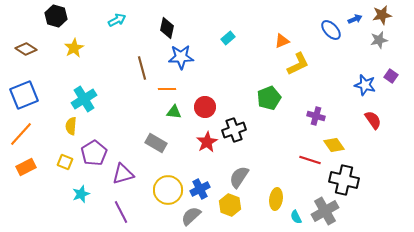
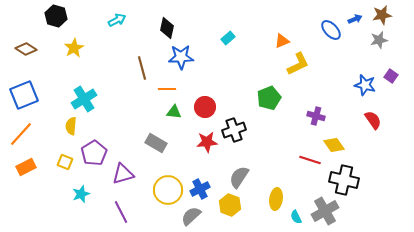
red star at (207, 142): rotated 25 degrees clockwise
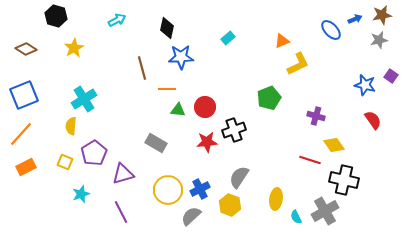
green triangle at (174, 112): moved 4 px right, 2 px up
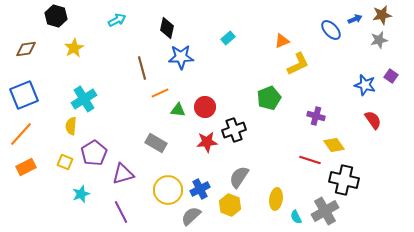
brown diamond at (26, 49): rotated 40 degrees counterclockwise
orange line at (167, 89): moved 7 px left, 4 px down; rotated 24 degrees counterclockwise
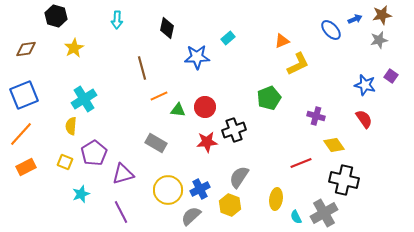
cyan arrow at (117, 20): rotated 120 degrees clockwise
blue star at (181, 57): moved 16 px right
orange line at (160, 93): moved 1 px left, 3 px down
red semicircle at (373, 120): moved 9 px left, 1 px up
red line at (310, 160): moved 9 px left, 3 px down; rotated 40 degrees counterclockwise
gray cross at (325, 211): moved 1 px left, 2 px down
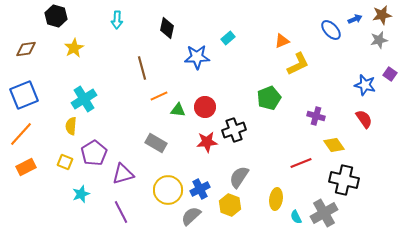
purple square at (391, 76): moved 1 px left, 2 px up
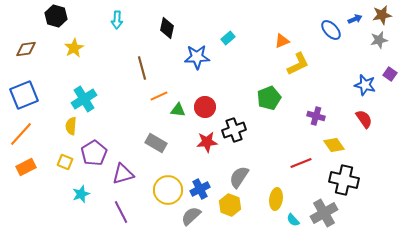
cyan semicircle at (296, 217): moved 3 px left, 3 px down; rotated 16 degrees counterclockwise
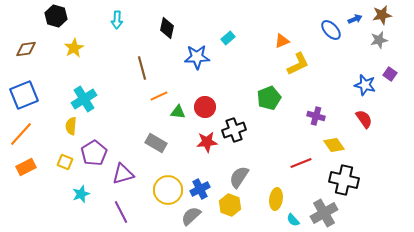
green triangle at (178, 110): moved 2 px down
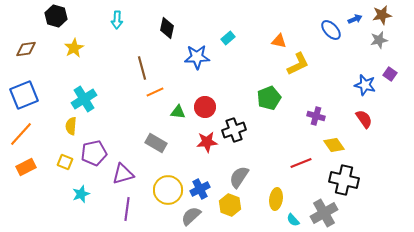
orange triangle at (282, 41): moved 3 px left; rotated 35 degrees clockwise
orange line at (159, 96): moved 4 px left, 4 px up
purple pentagon at (94, 153): rotated 20 degrees clockwise
purple line at (121, 212): moved 6 px right, 3 px up; rotated 35 degrees clockwise
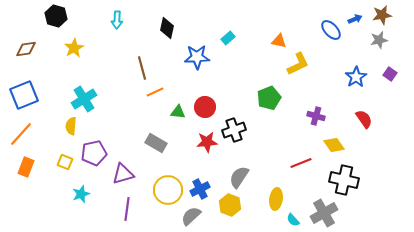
blue star at (365, 85): moved 9 px left, 8 px up; rotated 25 degrees clockwise
orange rectangle at (26, 167): rotated 42 degrees counterclockwise
